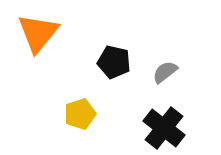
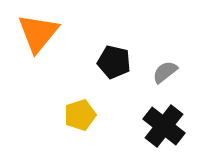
yellow pentagon: moved 1 px down
black cross: moved 2 px up
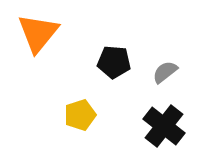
black pentagon: rotated 8 degrees counterclockwise
